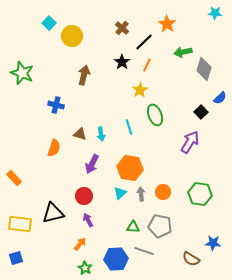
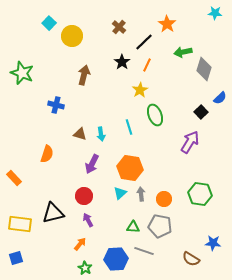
brown cross at (122, 28): moved 3 px left, 1 px up
orange semicircle at (54, 148): moved 7 px left, 6 px down
orange circle at (163, 192): moved 1 px right, 7 px down
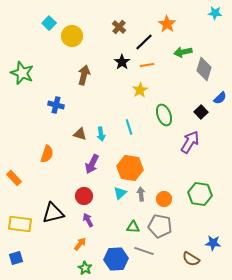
orange line at (147, 65): rotated 56 degrees clockwise
green ellipse at (155, 115): moved 9 px right
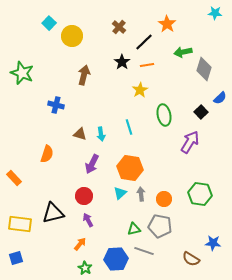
green ellipse at (164, 115): rotated 10 degrees clockwise
green triangle at (133, 227): moved 1 px right, 2 px down; rotated 16 degrees counterclockwise
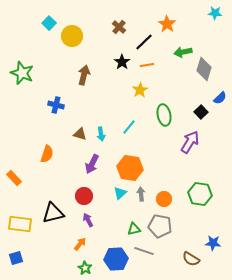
cyan line at (129, 127): rotated 56 degrees clockwise
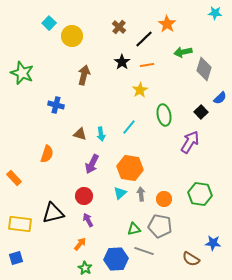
black line at (144, 42): moved 3 px up
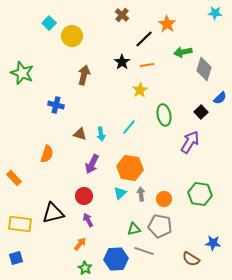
brown cross at (119, 27): moved 3 px right, 12 px up
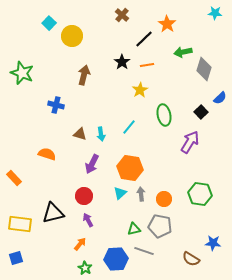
orange semicircle at (47, 154): rotated 90 degrees counterclockwise
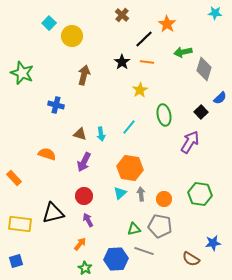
orange line at (147, 65): moved 3 px up; rotated 16 degrees clockwise
purple arrow at (92, 164): moved 8 px left, 2 px up
blue star at (213, 243): rotated 14 degrees counterclockwise
blue square at (16, 258): moved 3 px down
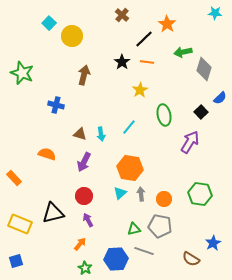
yellow rectangle at (20, 224): rotated 15 degrees clockwise
blue star at (213, 243): rotated 21 degrees counterclockwise
